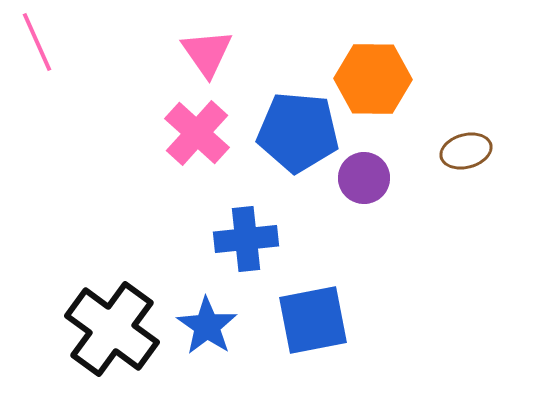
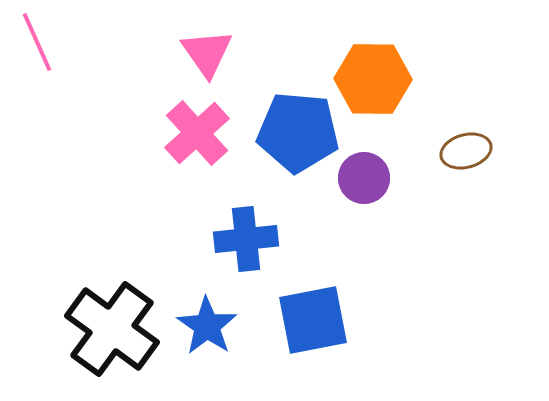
pink cross: rotated 6 degrees clockwise
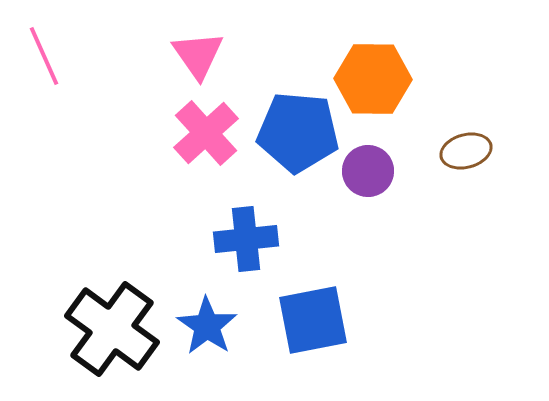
pink line: moved 7 px right, 14 px down
pink triangle: moved 9 px left, 2 px down
pink cross: moved 9 px right
purple circle: moved 4 px right, 7 px up
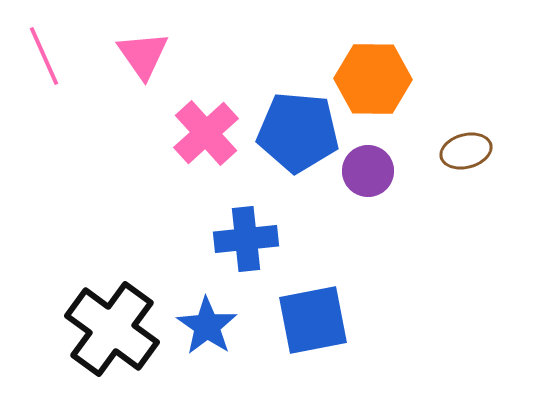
pink triangle: moved 55 px left
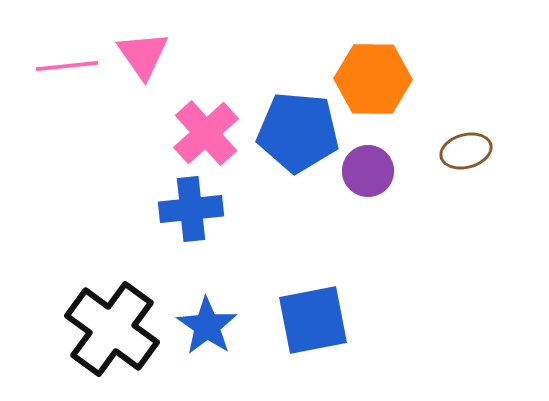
pink line: moved 23 px right, 10 px down; rotated 72 degrees counterclockwise
blue cross: moved 55 px left, 30 px up
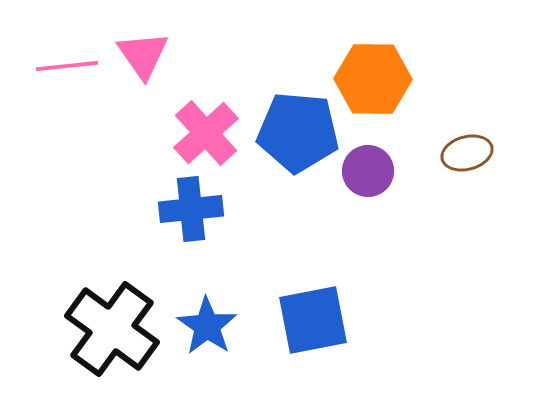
brown ellipse: moved 1 px right, 2 px down
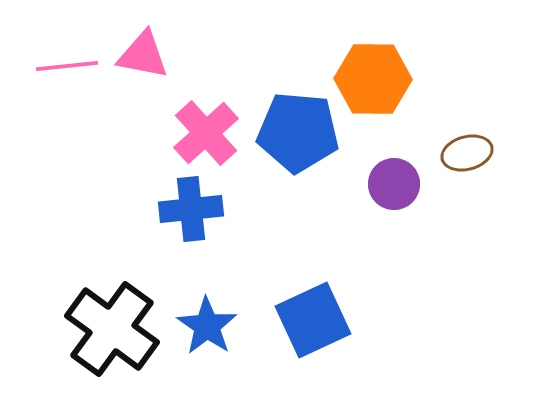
pink triangle: rotated 44 degrees counterclockwise
purple circle: moved 26 px right, 13 px down
blue square: rotated 14 degrees counterclockwise
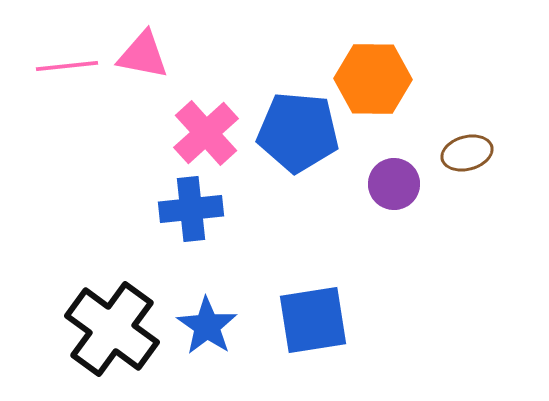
blue square: rotated 16 degrees clockwise
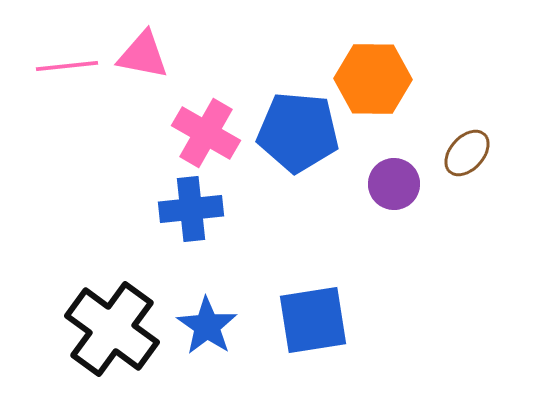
pink cross: rotated 18 degrees counterclockwise
brown ellipse: rotated 33 degrees counterclockwise
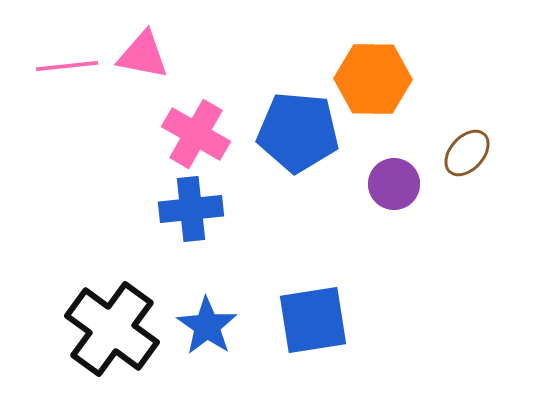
pink cross: moved 10 px left, 1 px down
